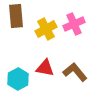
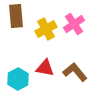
pink cross: rotated 10 degrees counterclockwise
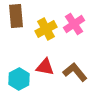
red triangle: moved 1 px up
cyan hexagon: moved 1 px right
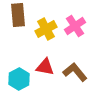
brown rectangle: moved 2 px right, 1 px up
pink cross: moved 1 px right, 2 px down
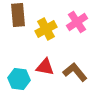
pink cross: moved 2 px right, 4 px up
cyan hexagon: rotated 25 degrees counterclockwise
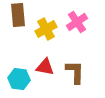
brown L-shape: rotated 40 degrees clockwise
